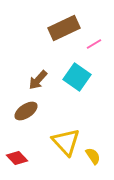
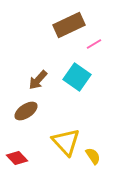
brown rectangle: moved 5 px right, 3 px up
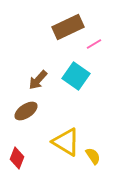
brown rectangle: moved 1 px left, 2 px down
cyan square: moved 1 px left, 1 px up
yellow triangle: rotated 16 degrees counterclockwise
red diamond: rotated 65 degrees clockwise
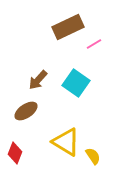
cyan square: moved 7 px down
red diamond: moved 2 px left, 5 px up
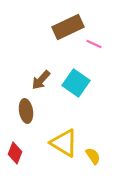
pink line: rotated 56 degrees clockwise
brown arrow: moved 3 px right
brown ellipse: rotated 65 degrees counterclockwise
yellow triangle: moved 2 px left, 1 px down
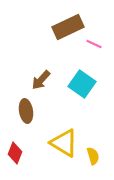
cyan square: moved 6 px right, 1 px down
yellow semicircle: rotated 18 degrees clockwise
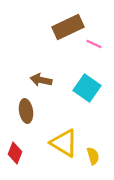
brown arrow: rotated 60 degrees clockwise
cyan square: moved 5 px right, 4 px down
